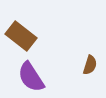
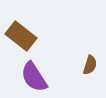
purple semicircle: moved 3 px right
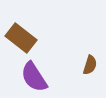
brown rectangle: moved 2 px down
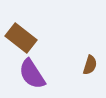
purple semicircle: moved 2 px left, 3 px up
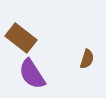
brown semicircle: moved 3 px left, 6 px up
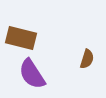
brown rectangle: rotated 24 degrees counterclockwise
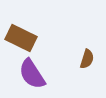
brown rectangle: rotated 12 degrees clockwise
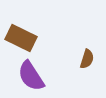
purple semicircle: moved 1 px left, 2 px down
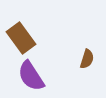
brown rectangle: rotated 28 degrees clockwise
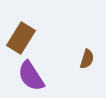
brown rectangle: rotated 68 degrees clockwise
